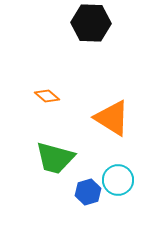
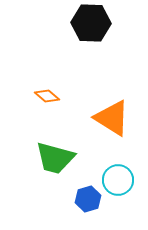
blue hexagon: moved 7 px down
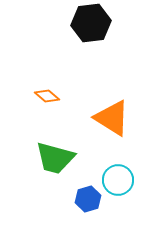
black hexagon: rotated 9 degrees counterclockwise
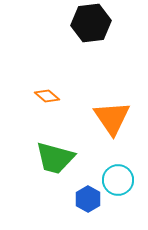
orange triangle: rotated 24 degrees clockwise
blue hexagon: rotated 15 degrees counterclockwise
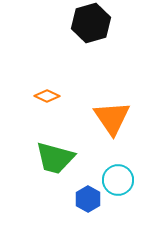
black hexagon: rotated 9 degrees counterclockwise
orange diamond: rotated 15 degrees counterclockwise
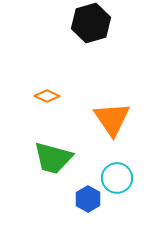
orange triangle: moved 1 px down
green trapezoid: moved 2 px left
cyan circle: moved 1 px left, 2 px up
